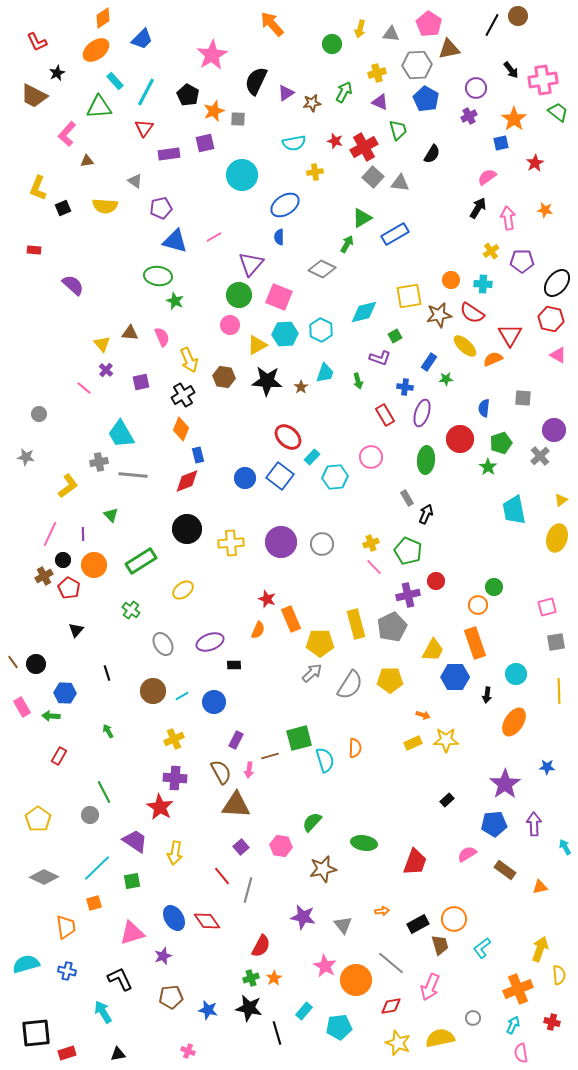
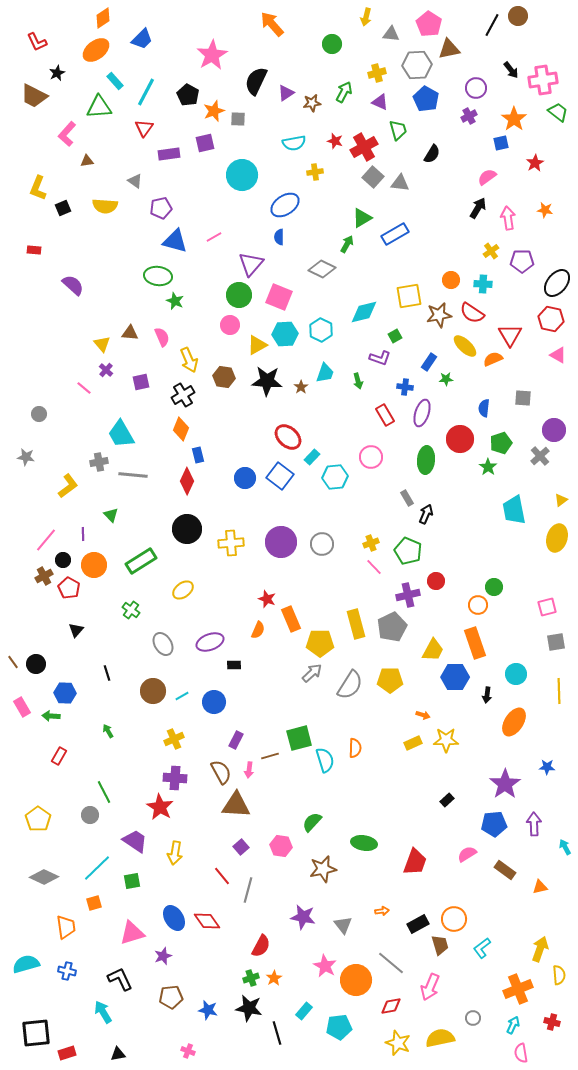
yellow arrow at (360, 29): moved 6 px right, 12 px up
red diamond at (187, 481): rotated 44 degrees counterclockwise
pink line at (50, 534): moved 4 px left, 6 px down; rotated 15 degrees clockwise
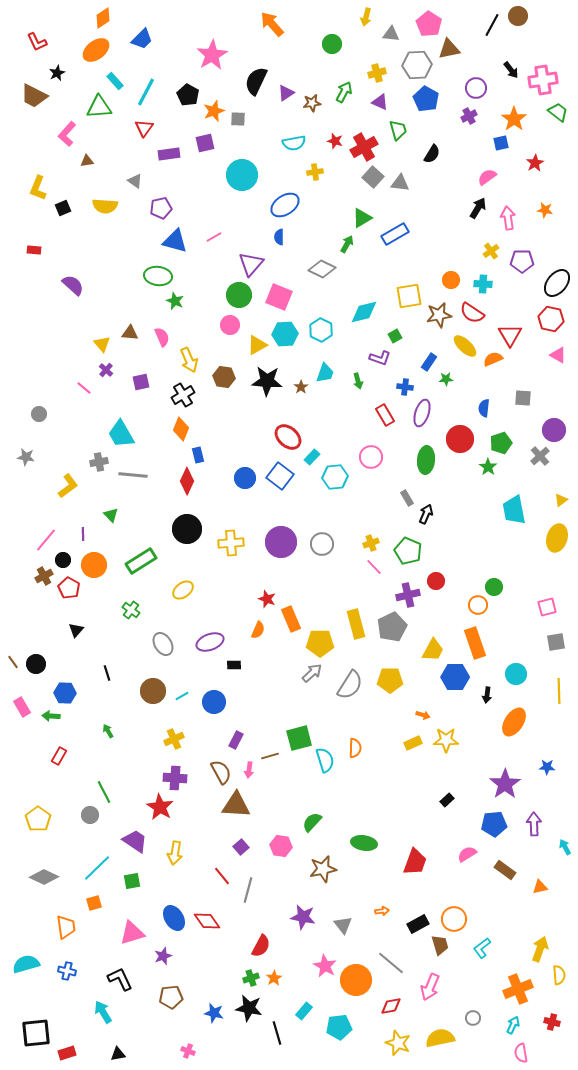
blue star at (208, 1010): moved 6 px right, 3 px down
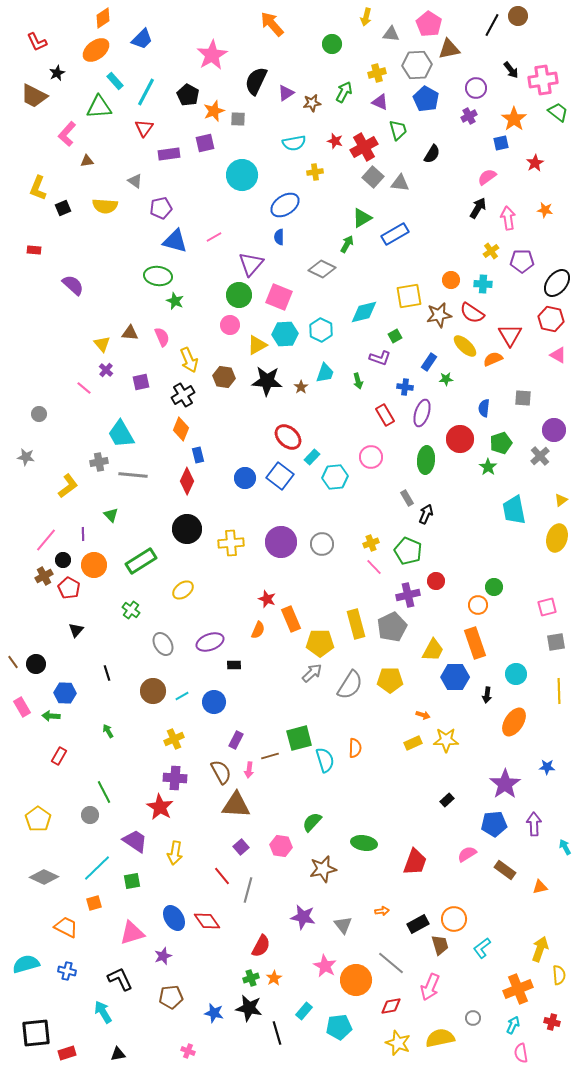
orange trapezoid at (66, 927): rotated 55 degrees counterclockwise
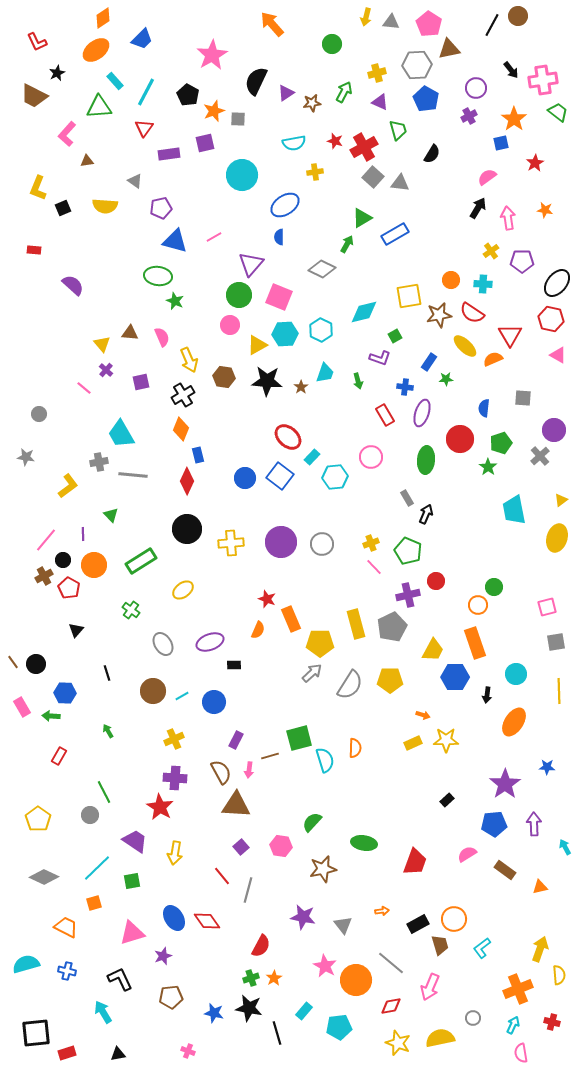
gray triangle at (391, 34): moved 12 px up
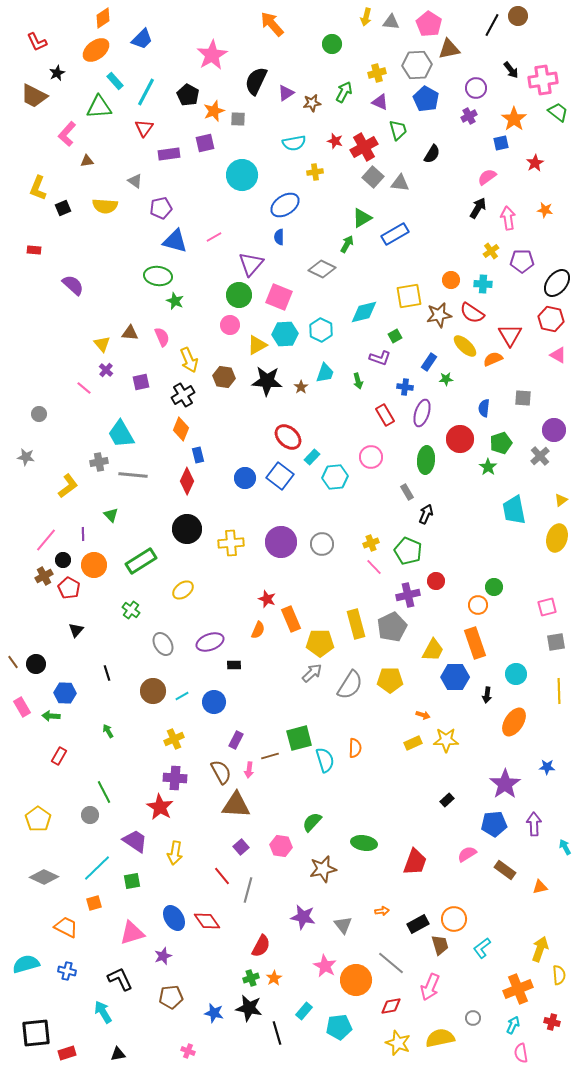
gray rectangle at (407, 498): moved 6 px up
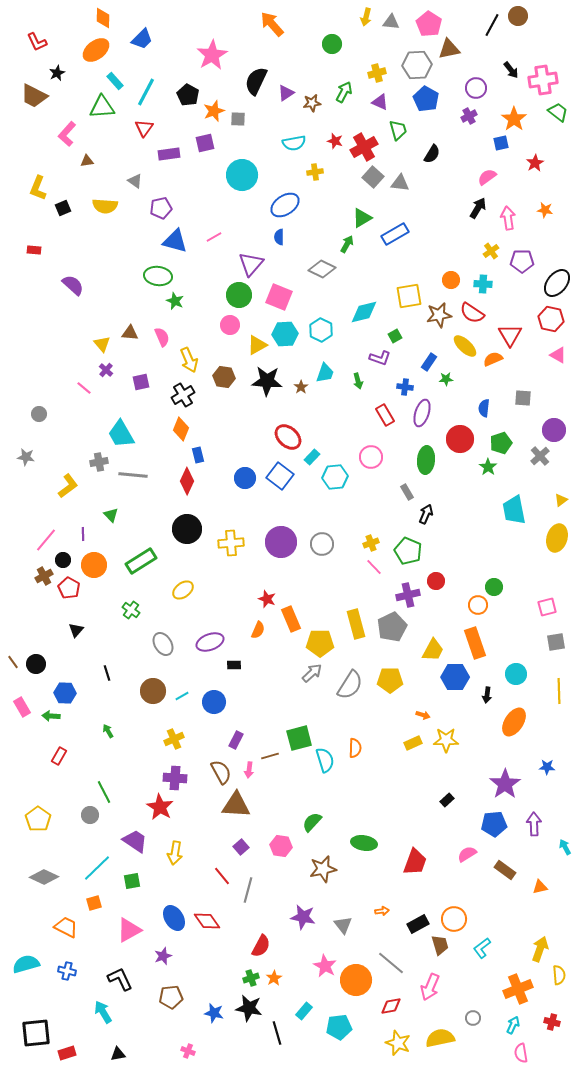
orange diamond at (103, 18): rotated 55 degrees counterclockwise
green triangle at (99, 107): moved 3 px right
pink triangle at (132, 933): moved 3 px left, 3 px up; rotated 12 degrees counterclockwise
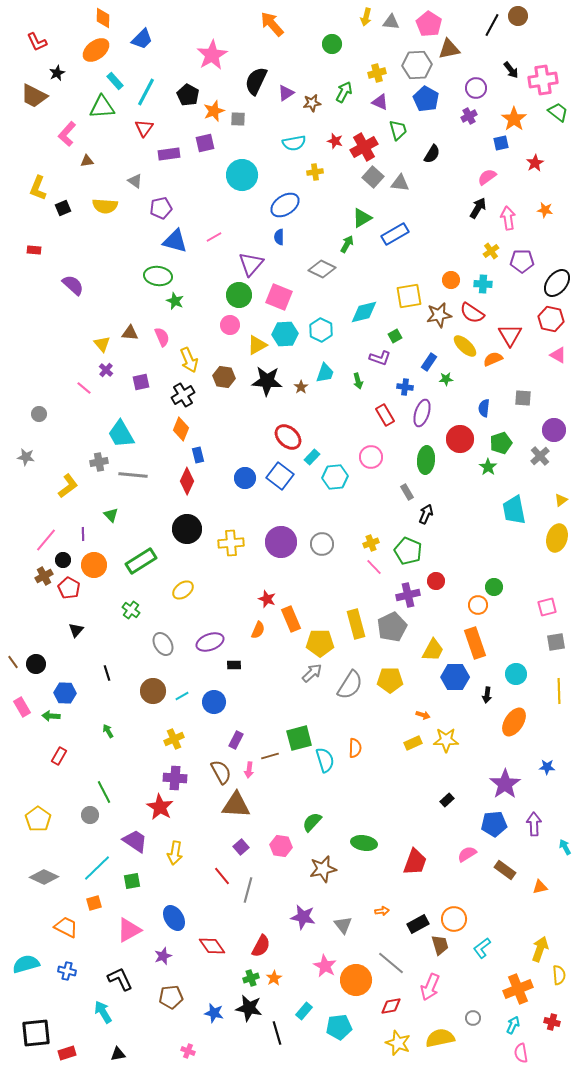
red diamond at (207, 921): moved 5 px right, 25 px down
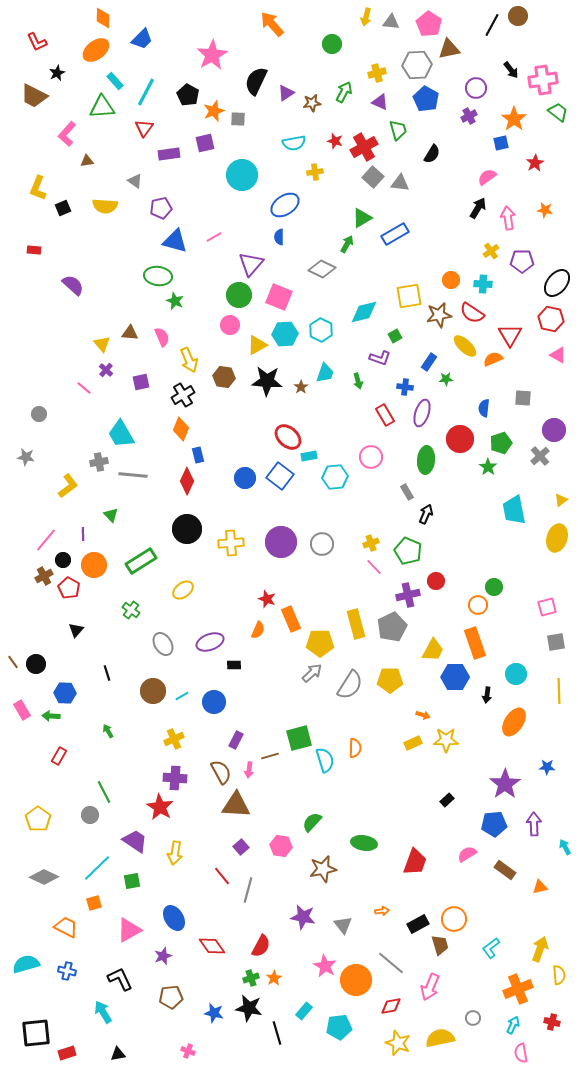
cyan rectangle at (312, 457): moved 3 px left, 1 px up; rotated 35 degrees clockwise
pink rectangle at (22, 707): moved 3 px down
cyan L-shape at (482, 948): moved 9 px right
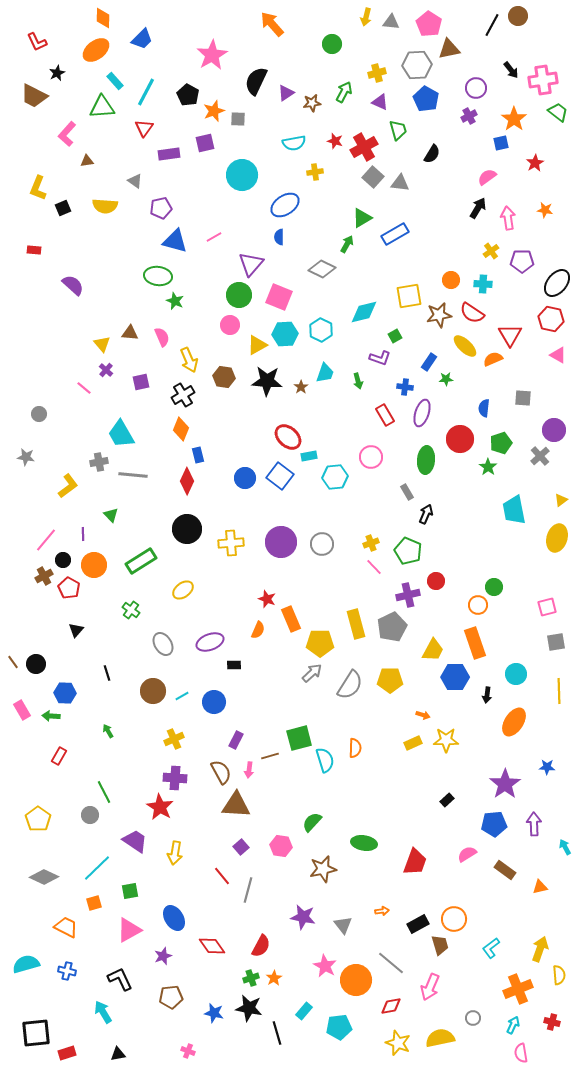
green square at (132, 881): moved 2 px left, 10 px down
